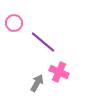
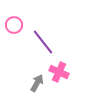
pink circle: moved 2 px down
purple line: rotated 12 degrees clockwise
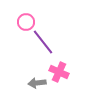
pink circle: moved 12 px right, 3 px up
gray arrow: rotated 126 degrees counterclockwise
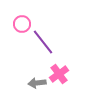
pink circle: moved 4 px left, 2 px down
pink cross: moved 2 px down; rotated 30 degrees clockwise
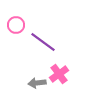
pink circle: moved 6 px left, 1 px down
purple line: rotated 16 degrees counterclockwise
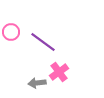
pink circle: moved 5 px left, 7 px down
pink cross: moved 2 px up
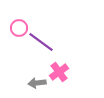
pink circle: moved 8 px right, 4 px up
purple line: moved 2 px left
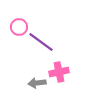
pink circle: moved 1 px up
pink cross: rotated 24 degrees clockwise
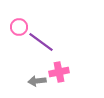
gray arrow: moved 2 px up
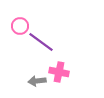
pink circle: moved 1 px right, 1 px up
pink cross: rotated 24 degrees clockwise
